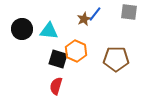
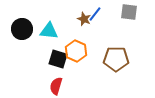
brown star: rotated 24 degrees counterclockwise
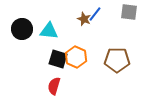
orange hexagon: moved 6 px down
brown pentagon: moved 1 px right, 1 px down
red semicircle: moved 2 px left
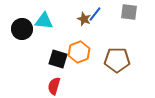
cyan triangle: moved 5 px left, 10 px up
orange hexagon: moved 3 px right, 5 px up; rotated 15 degrees clockwise
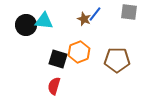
black circle: moved 4 px right, 4 px up
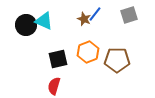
gray square: moved 3 px down; rotated 24 degrees counterclockwise
cyan triangle: rotated 18 degrees clockwise
orange hexagon: moved 9 px right
black square: rotated 30 degrees counterclockwise
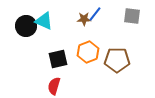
gray square: moved 3 px right, 1 px down; rotated 24 degrees clockwise
brown star: rotated 24 degrees counterclockwise
black circle: moved 1 px down
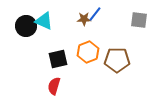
gray square: moved 7 px right, 4 px down
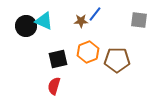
brown star: moved 3 px left, 2 px down
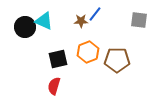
black circle: moved 1 px left, 1 px down
